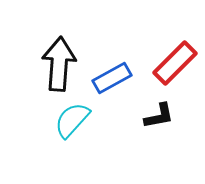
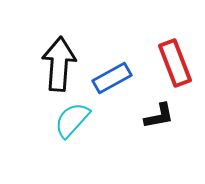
red rectangle: rotated 66 degrees counterclockwise
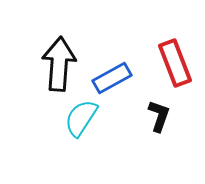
black L-shape: rotated 60 degrees counterclockwise
cyan semicircle: moved 9 px right, 2 px up; rotated 9 degrees counterclockwise
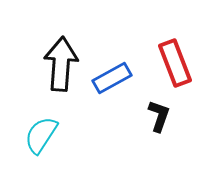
black arrow: moved 2 px right
cyan semicircle: moved 40 px left, 17 px down
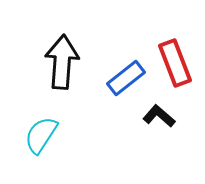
black arrow: moved 1 px right, 2 px up
blue rectangle: moved 14 px right; rotated 9 degrees counterclockwise
black L-shape: rotated 68 degrees counterclockwise
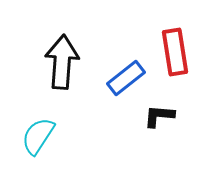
red rectangle: moved 11 px up; rotated 12 degrees clockwise
black L-shape: rotated 36 degrees counterclockwise
cyan semicircle: moved 3 px left, 1 px down
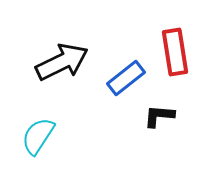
black arrow: rotated 60 degrees clockwise
